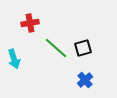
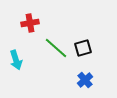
cyan arrow: moved 2 px right, 1 px down
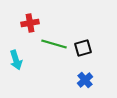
green line: moved 2 px left, 4 px up; rotated 25 degrees counterclockwise
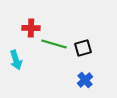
red cross: moved 1 px right, 5 px down; rotated 12 degrees clockwise
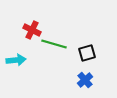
red cross: moved 1 px right, 2 px down; rotated 24 degrees clockwise
black square: moved 4 px right, 5 px down
cyan arrow: rotated 78 degrees counterclockwise
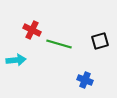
green line: moved 5 px right
black square: moved 13 px right, 12 px up
blue cross: rotated 28 degrees counterclockwise
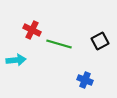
black square: rotated 12 degrees counterclockwise
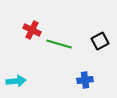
cyan arrow: moved 21 px down
blue cross: rotated 28 degrees counterclockwise
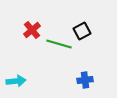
red cross: rotated 24 degrees clockwise
black square: moved 18 px left, 10 px up
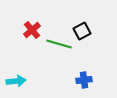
blue cross: moved 1 px left
